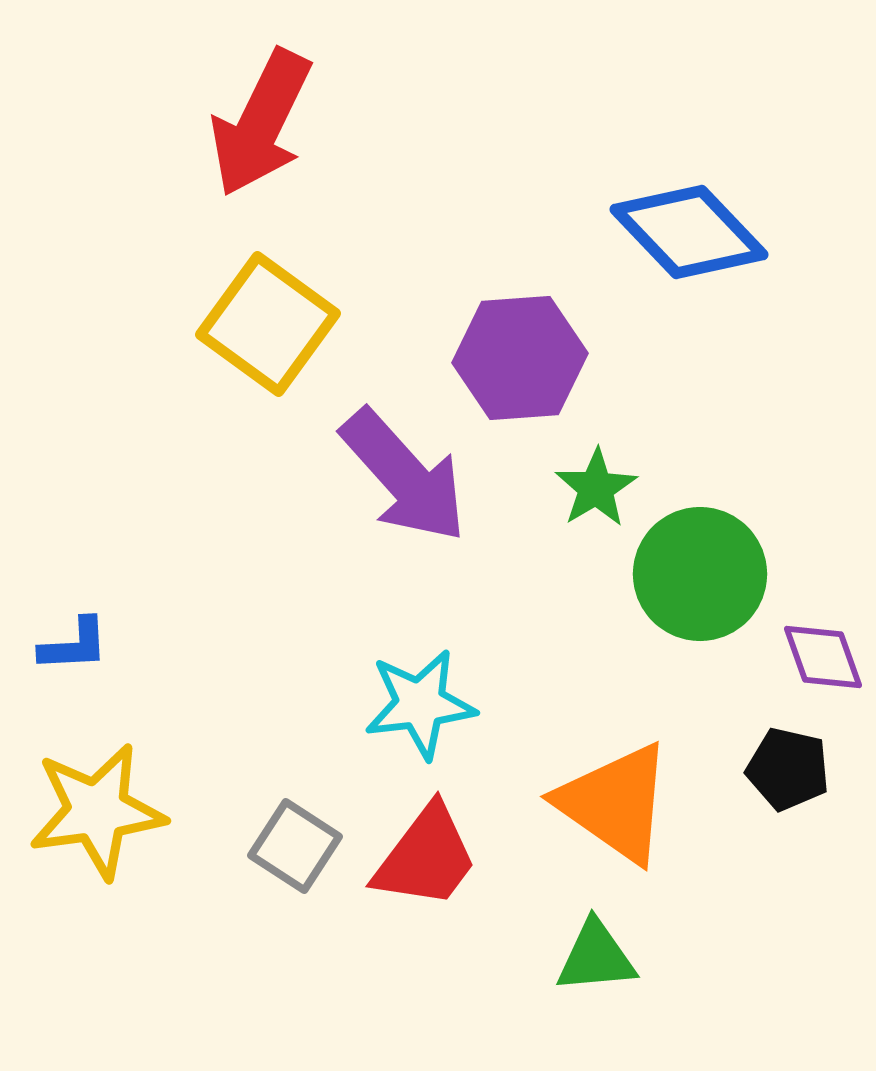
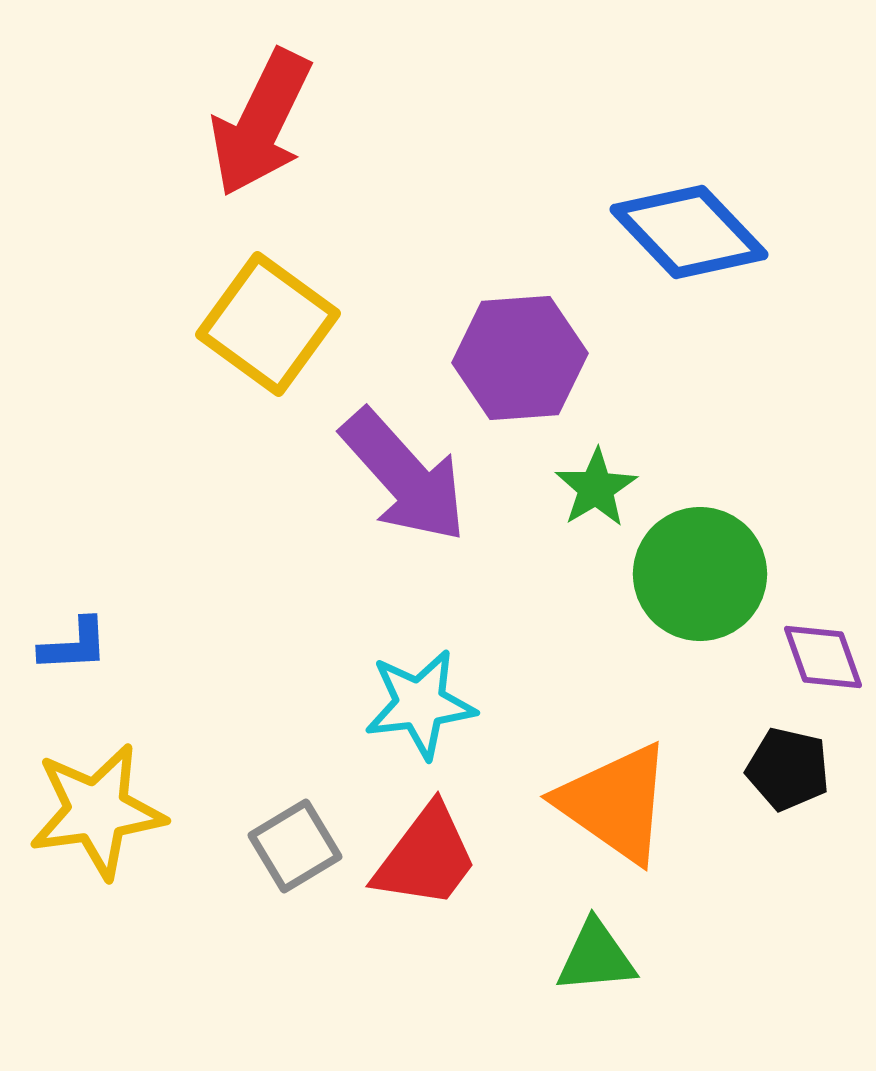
gray square: rotated 26 degrees clockwise
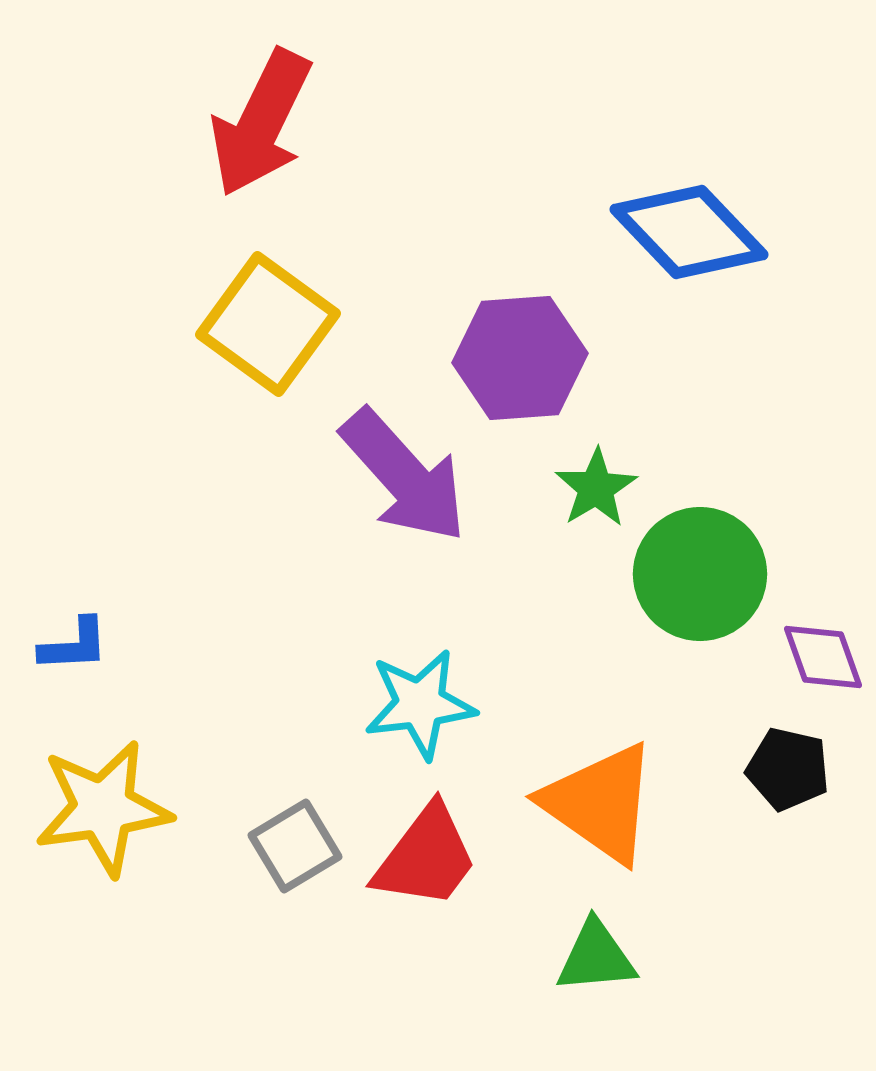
orange triangle: moved 15 px left
yellow star: moved 6 px right, 3 px up
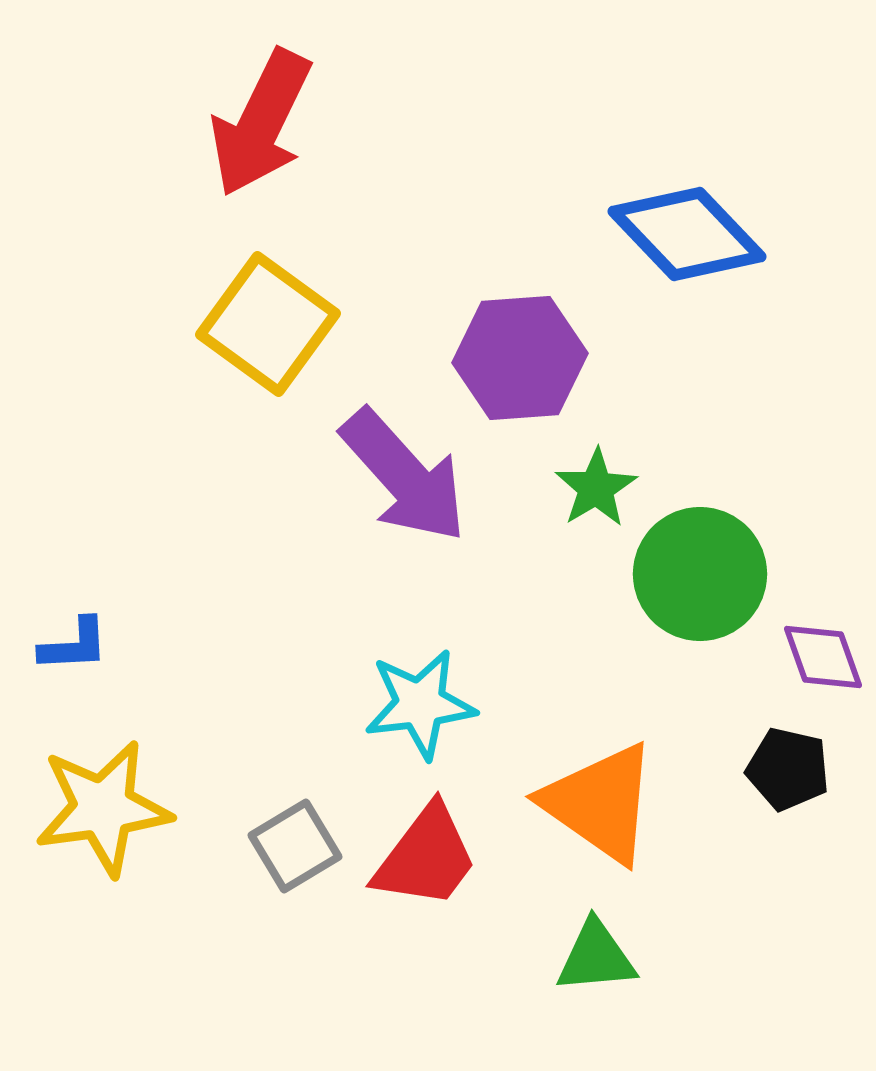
blue diamond: moved 2 px left, 2 px down
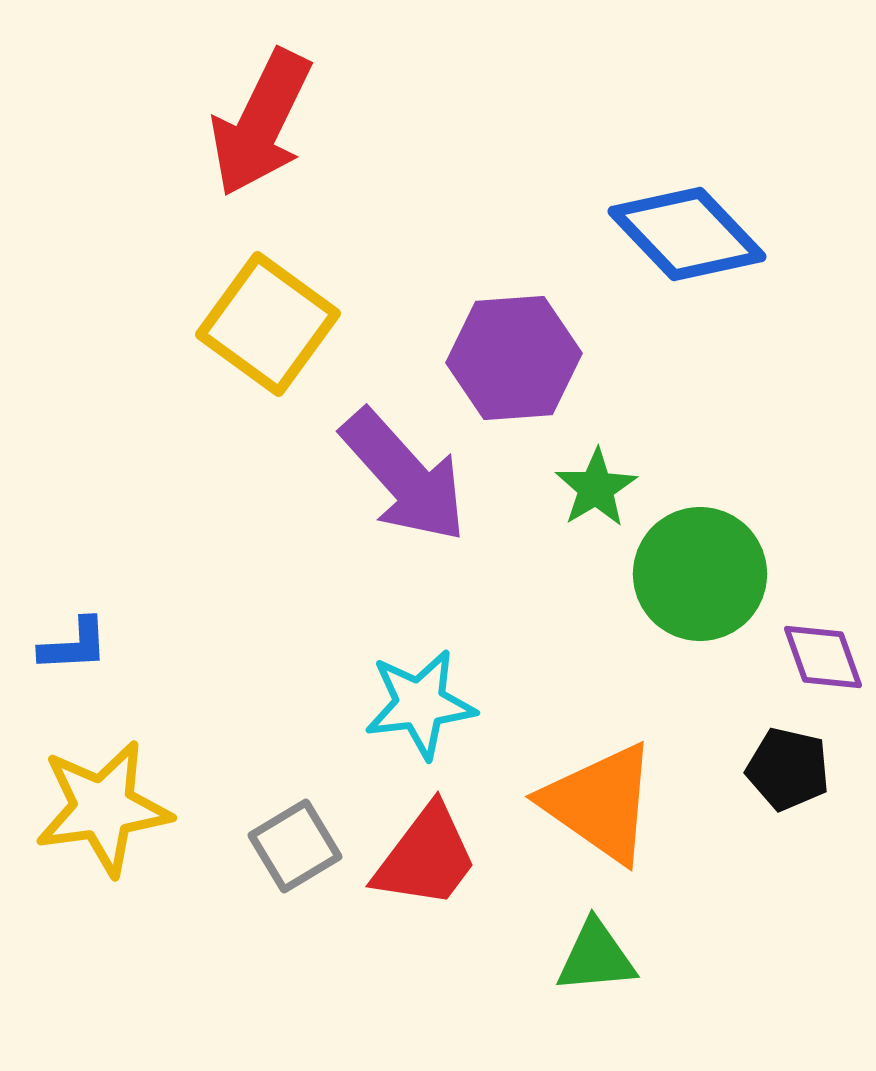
purple hexagon: moved 6 px left
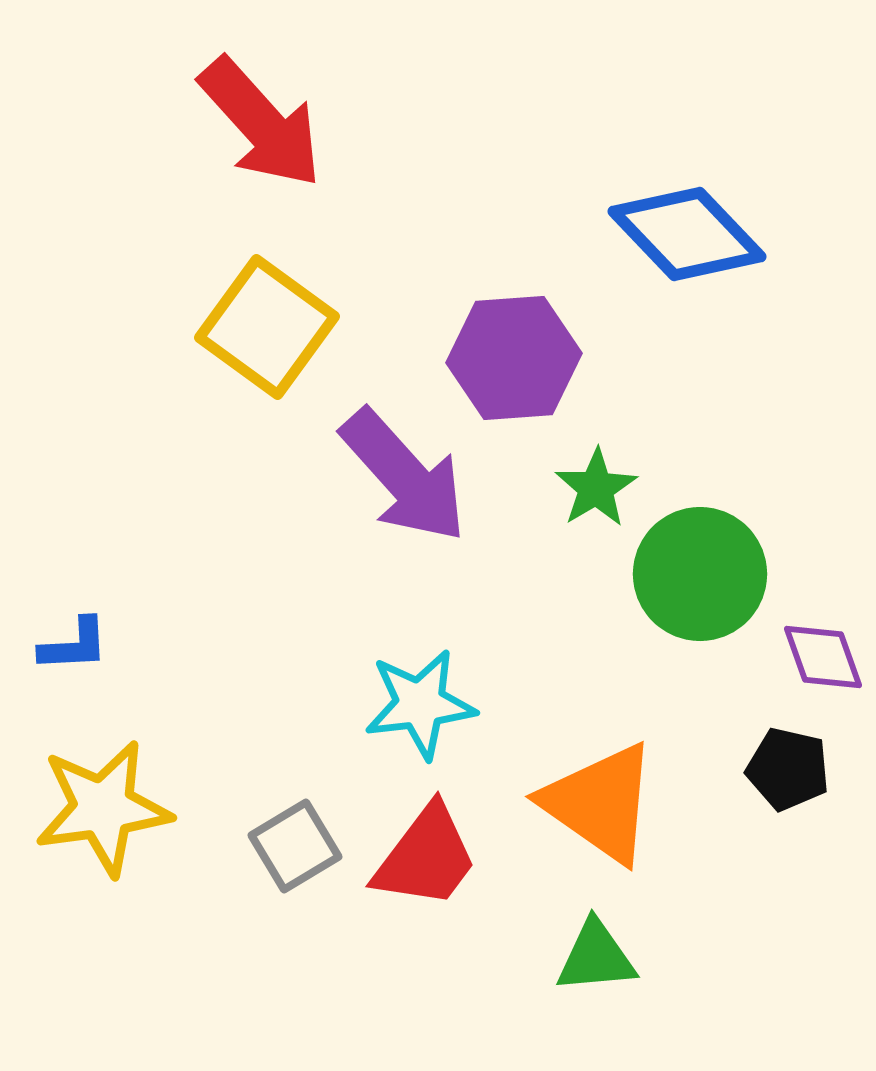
red arrow: rotated 68 degrees counterclockwise
yellow square: moved 1 px left, 3 px down
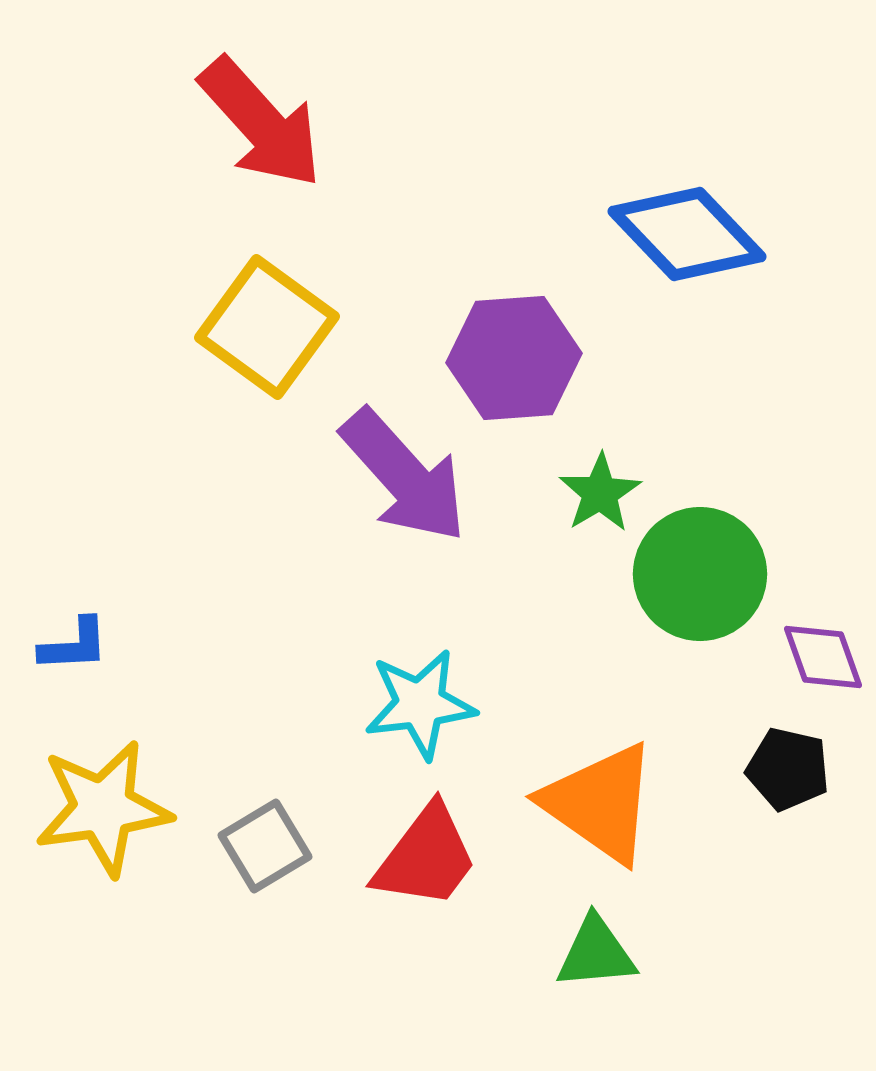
green star: moved 4 px right, 5 px down
gray square: moved 30 px left
green triangle: moved 4 px up
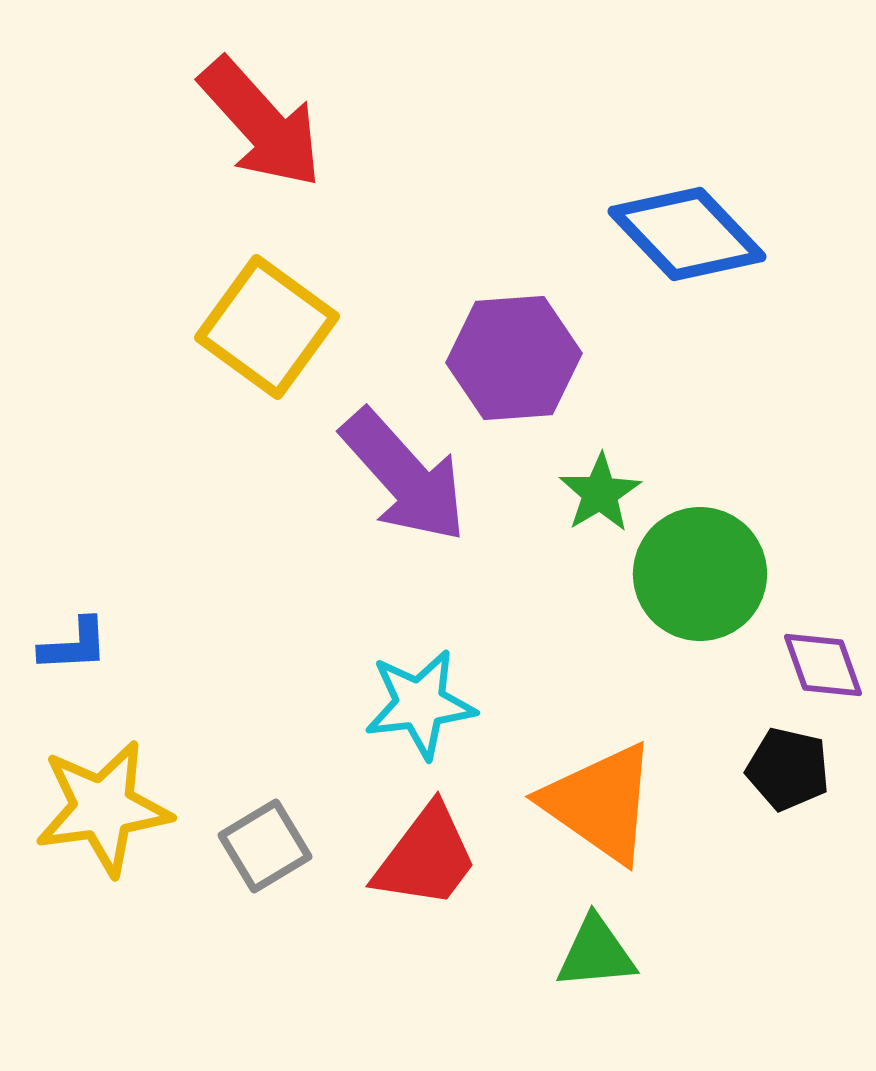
purple diamond: moved 8 px down
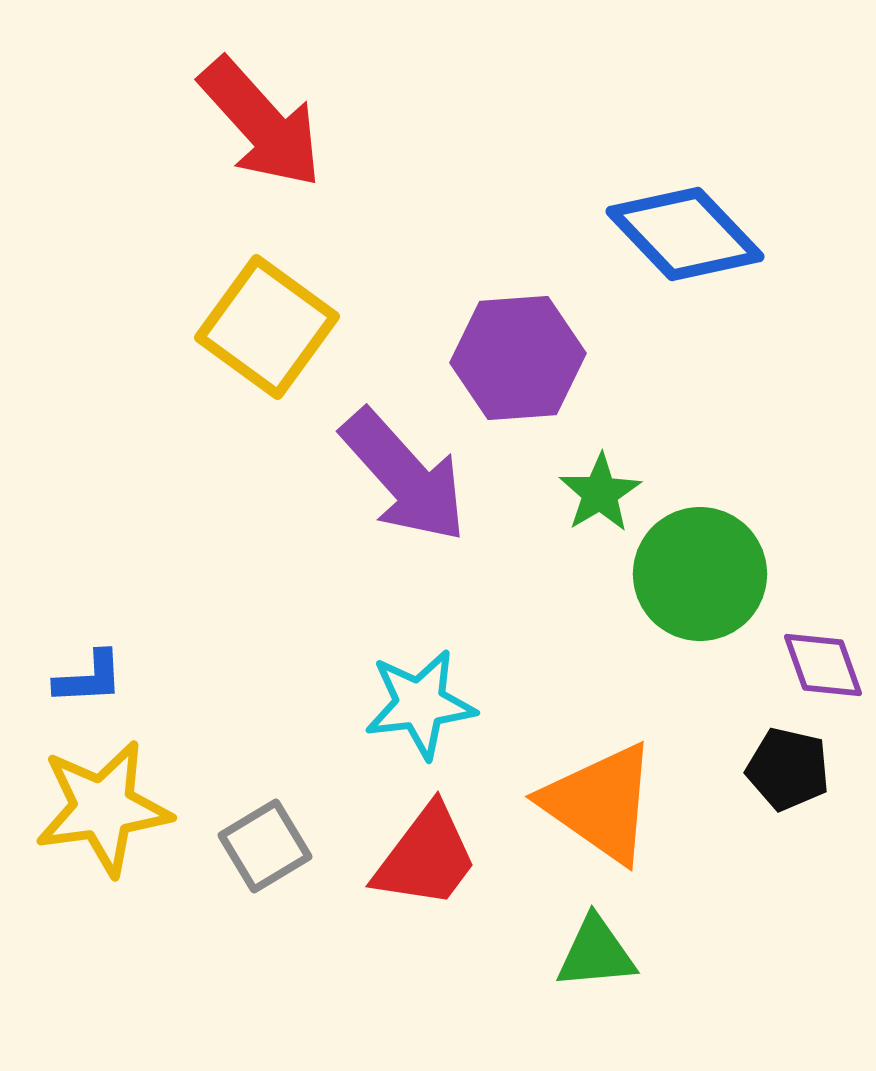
blue diamond: moved 2 px left
purple hexagon: moved 4 px right
blue L-shape: moved 15 px right, 33 px down
